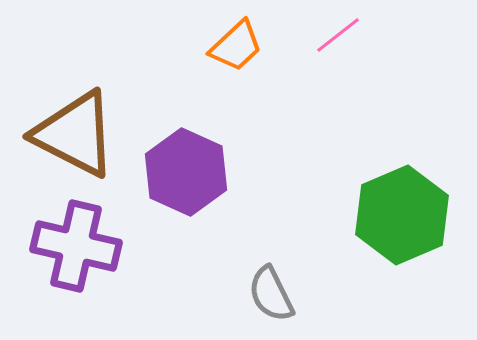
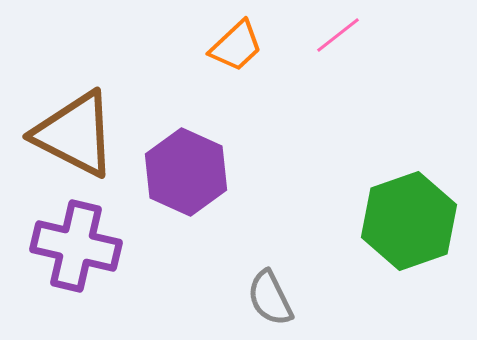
green hexagon: moved 7 px right, 6 px down; rotated 4 degrees clockwise
gray semicircle: moved 1 px left, 4 px down
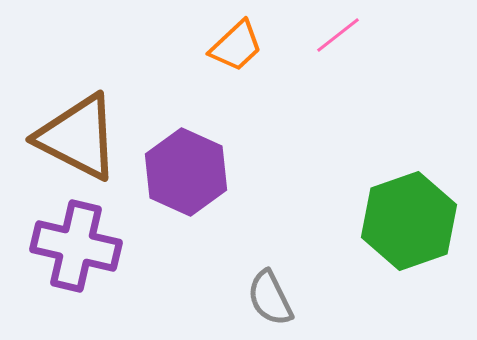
brown triangle: moved 3 px right, 3 px down
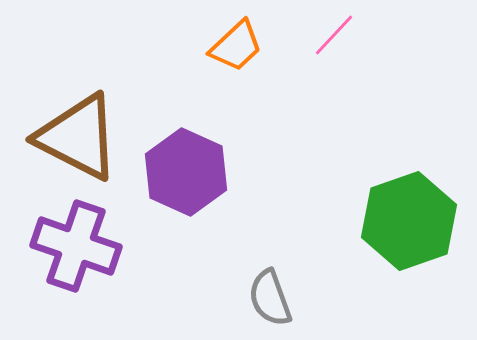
pink line: moved 4 px left; rotated 9 degrees counterclockwise
purple cross: rotated 6 degrees clockwise
gray semicircle: rotated 6 degrees clockwise
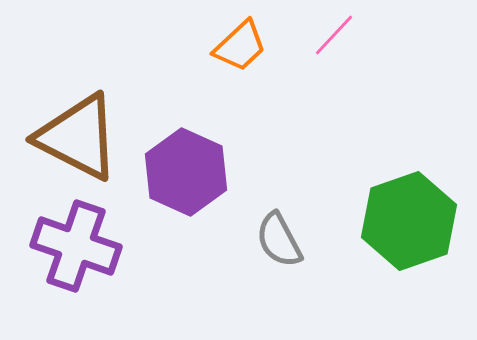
orange trapezoid: moved 4 px right
gray semicircle: moved 9 px right, 58 px up; rotated 8 degrees counterclockwise
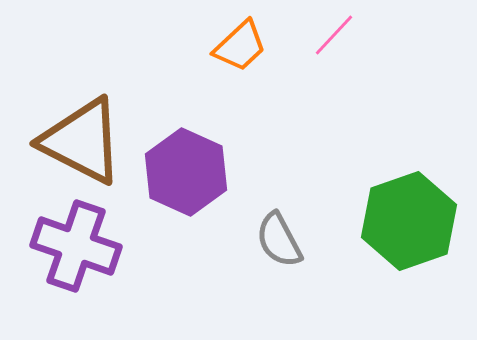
brown triangle: moved 4 px right, 4 px down
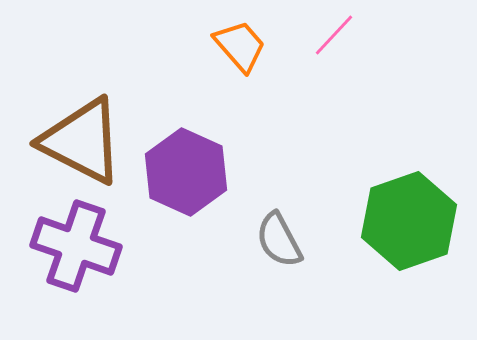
orange trapezoid: rotated 88 degrees counterclockwise
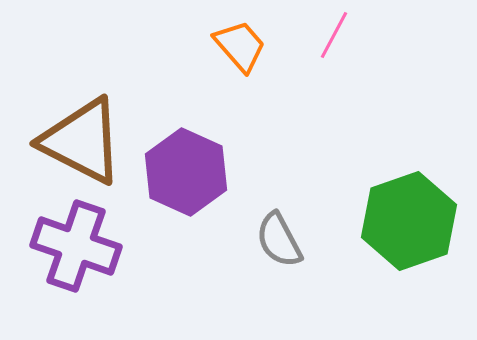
pink line: rotated 15 degrees counterclockwise
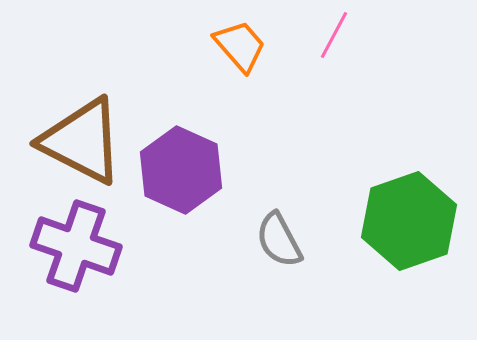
purple hexagon: moved 5 px left, 2 px up
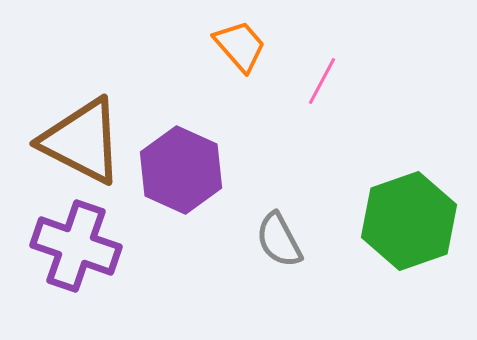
pink line: moved 12 px left, 46 px down
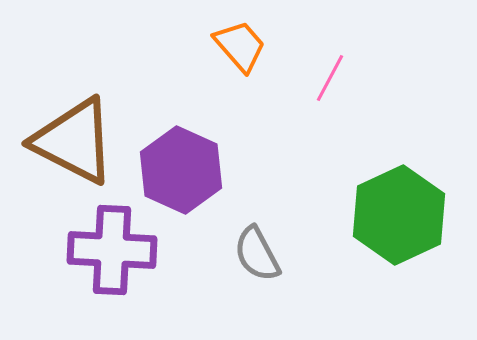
pink line: moved 8 px right, 3 px up
brown triangle: moved 8 px left
green hexagon: moved 10 px left, 6 px up; rotated 6 degrees counterclockwise
gray semicircle: moved 22 px left, 14 px down
purple cross: moved 36 px right, 4 px down; rotated 16 degrees counterclockwise
